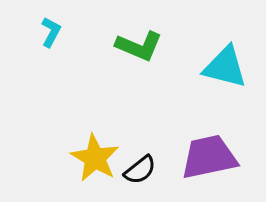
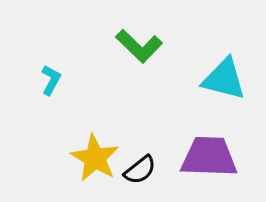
cyan L-shape: moved 48 px down
green L-shape: rotated 21 degrees clockwise
cyan triangle: moved 1 px left, 12 px down
purple trapezoid: rotated 14 degrees clockwise
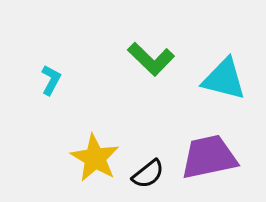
green L-shape: moved 12 px right, 13 px down
purple trapezoid: rotated 14 degrees counterclockwise
black semicircle: moved 8 px right, 4 px down
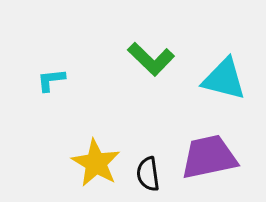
cyan L-shape: rotated 124 degrees counterclockwise
yellow star: moved 1 px right, 5 px down
black semicircle: rotated 120 degrees clockwise
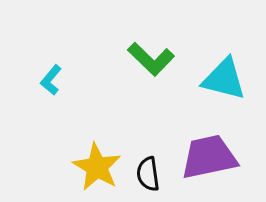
cyan L-shape: rotated 44 degrees counterclockwise
yellow star: moved 1 px right, 4 px down
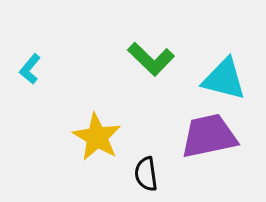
cyan L-shape: moved 21 px left, 11 px up
purple trapezoid: moved 21 px up
yellow star: moved 30 px up
black semicircle: moved 2 px left
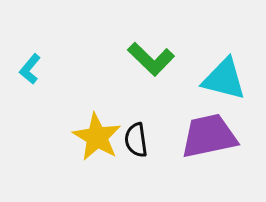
black semicircle: moved 10 px left, 34 px up
